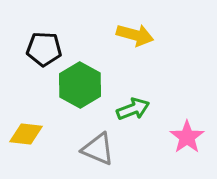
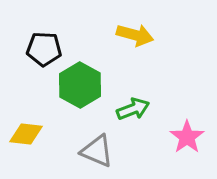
gray triangle: moved 1 px left, 2 px down
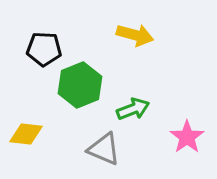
green hexagon: rotated 9 degrees clockwise
gray triangle: moved 7 px right, 2 px up
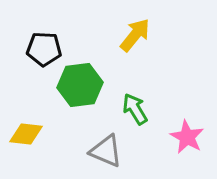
yellow arrow: rotated 66 degrees counterclockwise
green hexagon: rotated 15 degrees clockwise
green arrow: moved 2 px right; rotated 100 degrees counterclockwise
pink star: rotated 8 degrees counterclockwise
gray triangle: moved 2 px right, 2 px down
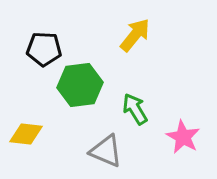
pink star: moved 4 px left
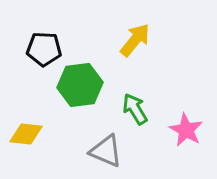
yellow arrow: moved 5 px down
pink star: moved 3 px right, 7 px up
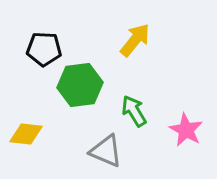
green arrow: moved 1 px left, 2 px down
